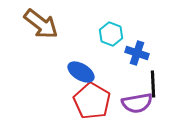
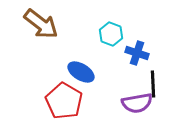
red pentagon: moved 28 px left
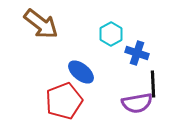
cyan hexagon: rotated 10 degrees clockwise
blue ellipse: rotated 8 degrees clockwise
red pentagon: rotated 21 degrees clockwise
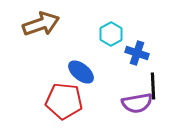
brown arrow: rotated 57 degrees counterclockwise
black line: moved 2 px down
red pentagon: rotated 27 degrees clockwise
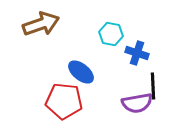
cyan hexagon: rotated 20 degrees counterclockwise
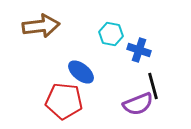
brown arrow: moved 2 px down; rotated 12 degrees clockwise
blue cross: moved 2 px right, 3 px up
black line: rotated 12 degrees counterclockwise
purple semicircle: moved 1 px right, 1 px down; rotated 12 degrees counterclockwise
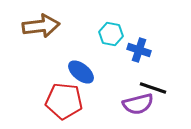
black line: moved 2 px down; rotated 56 degrees counterclockwise
purple semicircle: rotated 8 degrees clockwise
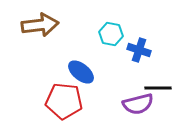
brown arrow: moved 1 px left, 1 px up
black line: moved 5 px right; rotated 20 degrees counterclockwise
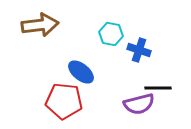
purple semicircle: moved 1 px right
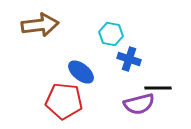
blue cross: moved 10 px left, 9 px down
